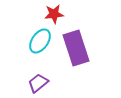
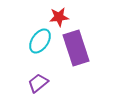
red star: moved 5 px right, 3 px down
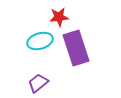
cyan ellipse: rotated 40 degrees clockwise
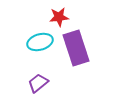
cyan ellipse: moved 1 px down
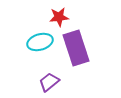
purple trapezoid: moved 11 px right, 1 px up
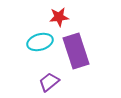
purple rectangle: moved 3 px down
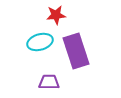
red star: moved 3 px left, 2 px up
purple trapezoid: rotated 40 degrees clockwise
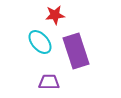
red star: moved 1 px left
cyan ellipse: rotated 65 degrees clockwise
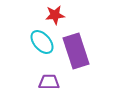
cyan ellipse: moved 2 px right
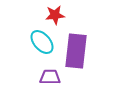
purple rectangle: rotated 24 degrees clockwise
purple trapezoid: moved 1 px right, 5 px up
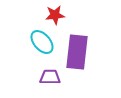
purple rectangle: moved 1 px right, 1 px down
